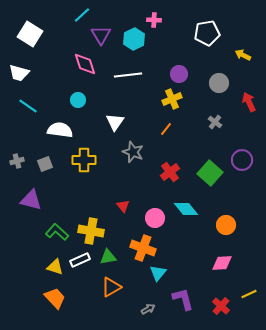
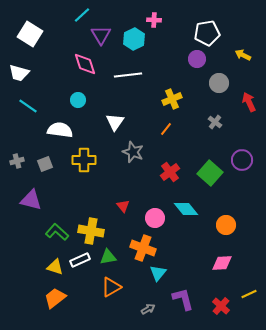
purple circle at (179, 74): moved 18 px right, 15 px up
orange trapezoid at (55, 298): rotated 85 degrees counterclockwise
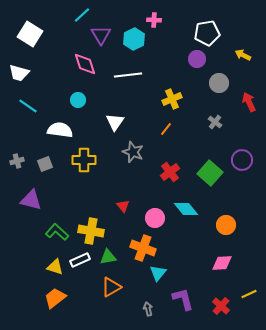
gray arrow at (148, 309): rotated 72 degrees counterclockwise
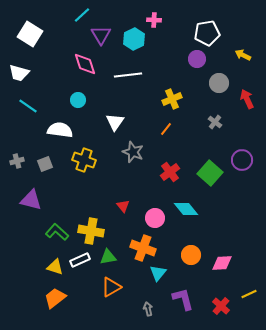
red arrow at (249, 102): moved 2 px left, 3 px up
yellow cross at (84, 160): rotated 20 degrees clockwise
orange circle at (226, 225): moved 35 px left, 30 px down
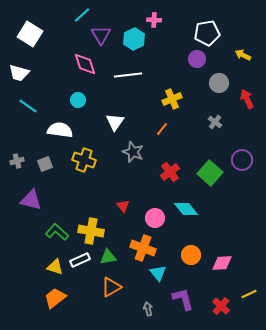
orange line at (166, 129): moved 4 px left
cyan triangle at (158, 273): rotated 18 degrees counterclockwise
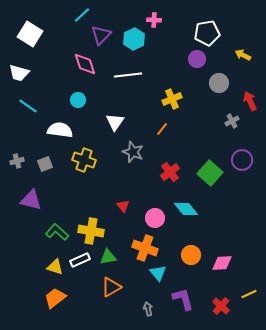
purple triangle at (101, 35): rotated 15 degrees clockwise
red arrow at (247, 99): moved 3 px right, 2 px down
gray cross at (215, 122): moved 17 px right, 1 px up; rotated 24 degrees clockwise
orange cross at (143, 248): moved 2 px right
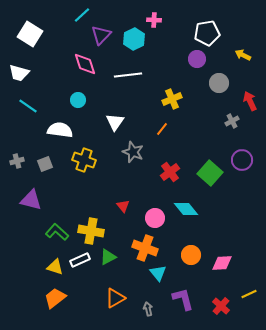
green triangle at (108, 257): rotated 18 degrees counterclockwise
orange triangle at (111, 287): moved 4 px right, 11 px down
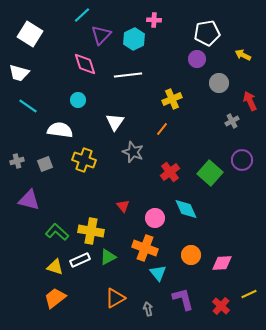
purple triangle at (31, 200): moved 2 px left
cyan diamond at (186, 209): rotated 15 degrees clockwise
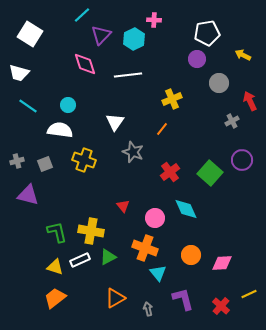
cyan circle at (78, 100): moved 10 px left, 5 px down
purple triangle at (29, 200): moved 1 px left, 5 px up
green L-shape at (57, 232): rotated 35 degrees clockwise
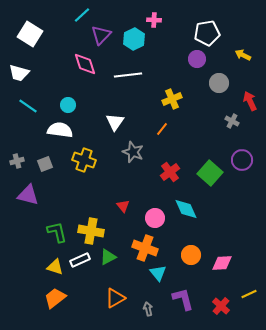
gray cross at (232, 121): rotated 32 degrees counterclockwise
